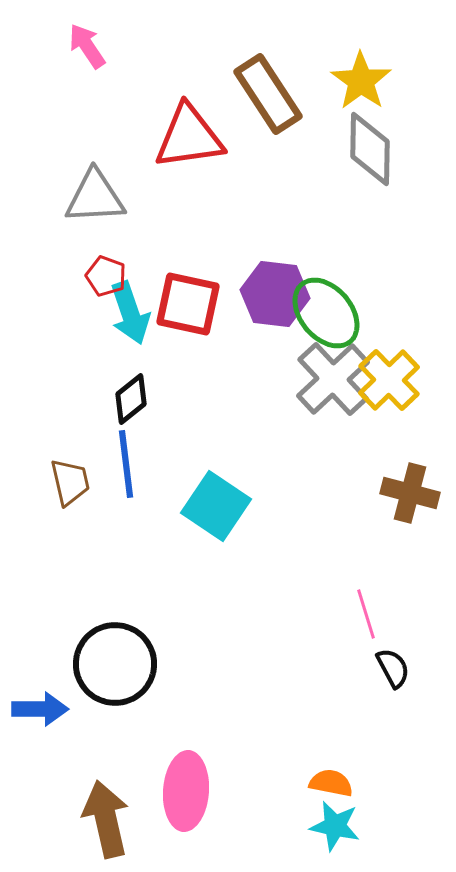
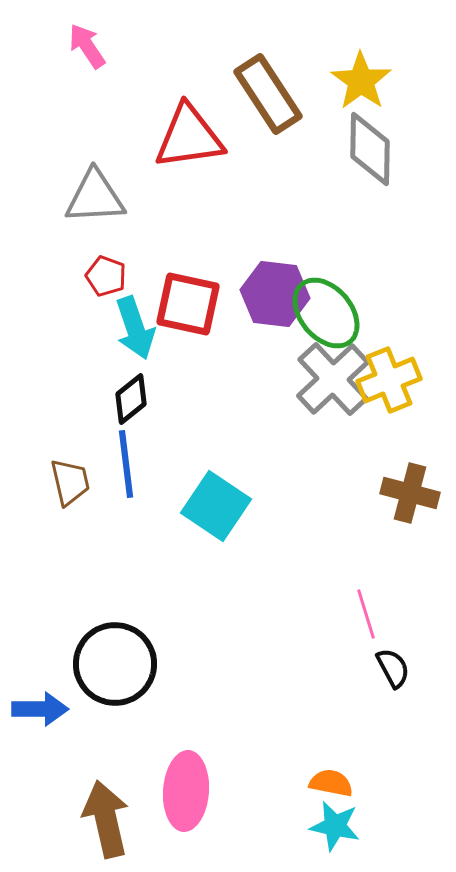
cyan arrow: moved 5 px right, 15 px down
yellow cross: rotated 22 degrees clockwise
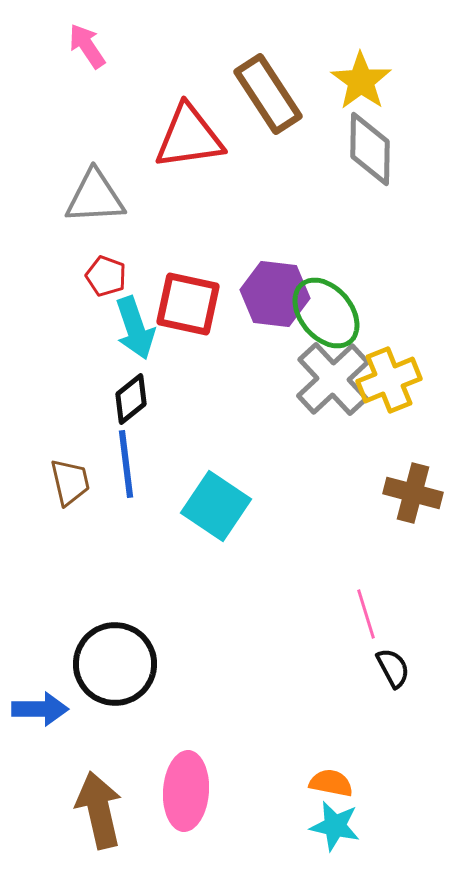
brown cross: moved 3 px right
brown arrow: moved 7 px left, 9 px up
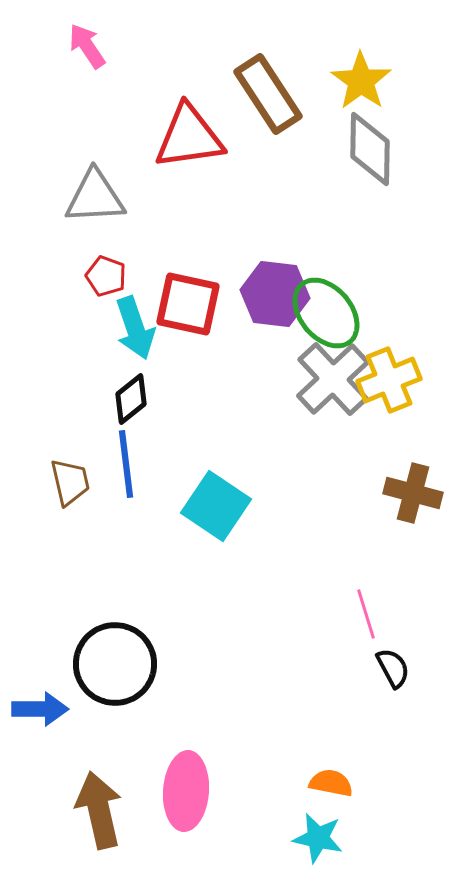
cyan star: moved 17 px left, 12 px down
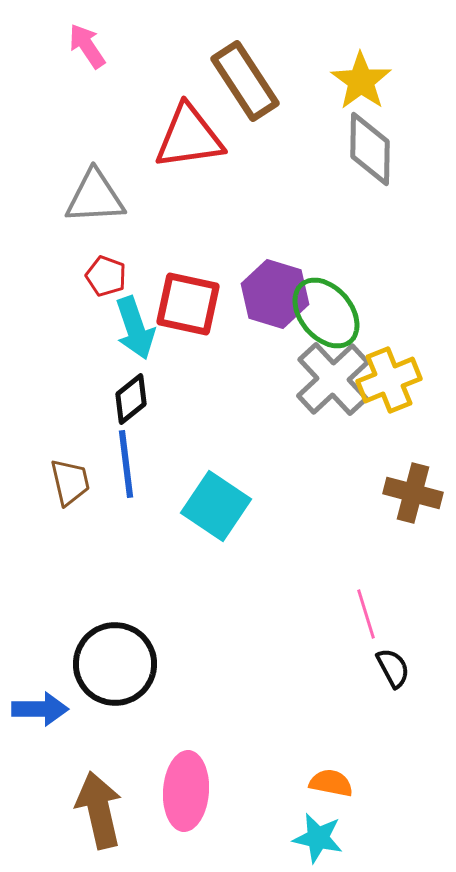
brown rectangle: moved 23 px left, 13 px up
purple hexagon: rotated 10 degrees clockwise
